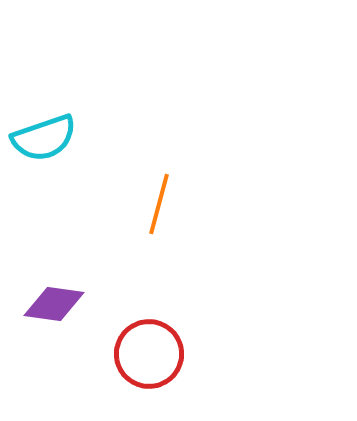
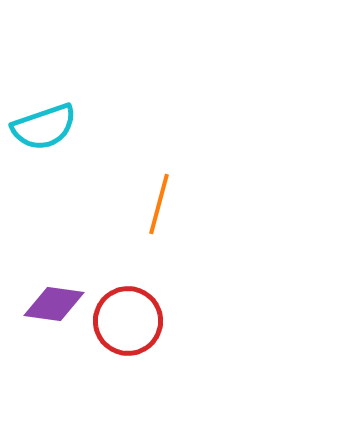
cyan semicircle: moved 11 px up
red circle: moved 21 px left, 33 px up
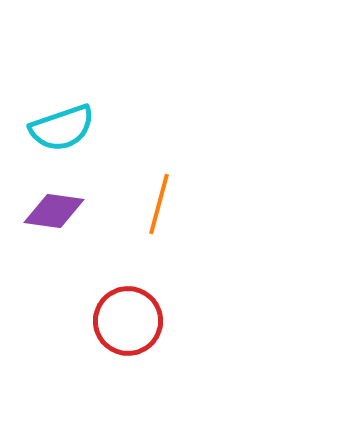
cyan semicircle: moved 18 px right, 1 px down
purple diamond: moved 93 px up
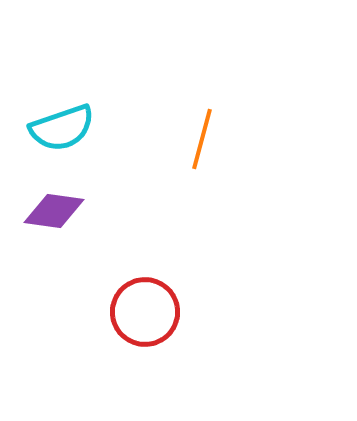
orange line: moved 43 px right, 65 px up
red circle: moved 17 px right, 9 px up
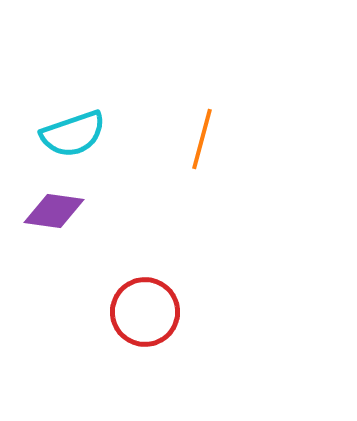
cyan semicircle: moved 11 px right, 6 px down
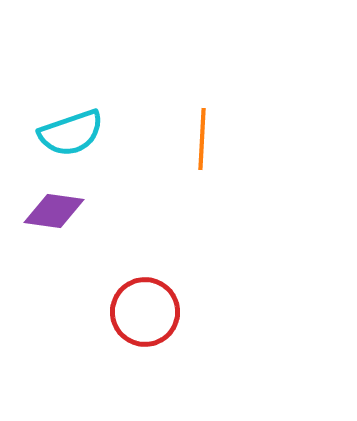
cyan semicircle: moved 2 px left, 1 px up
orange line: rotated 12 degrees counterclockwise
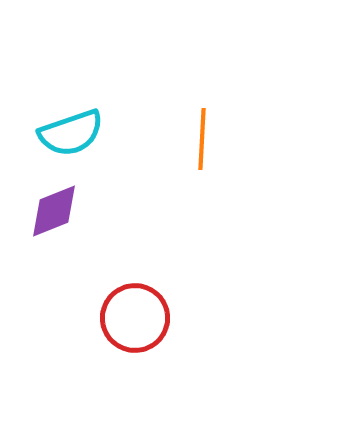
purple diamond: rotated 30 degrees counterclockwise
red circle: moved 10 px left, 6 px down
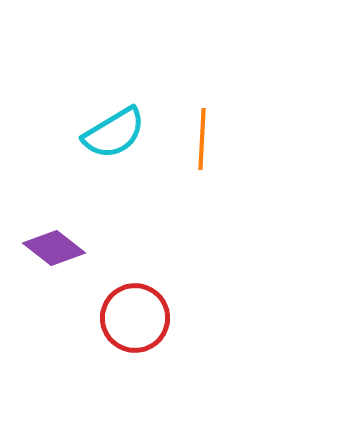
cyan semicircle: moved 43 px right; rotated 12 degrees counterclockwise
purple diamond: moved 37 px down; rotated 60 degrees clockwise
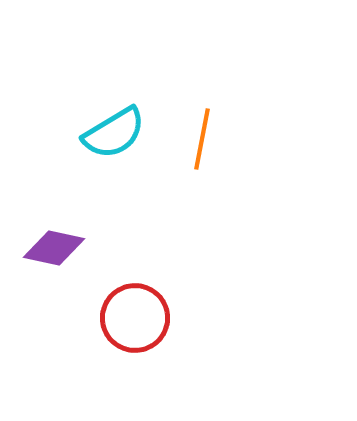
orange line: rotated 8 degrees clockwise
purple diamond: rotated 26 degrees counterclockwise
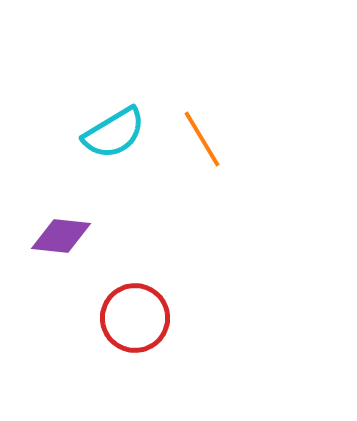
orange line: rotated 42 degrees counterclockwise
purple diamond: moved 7 px right, 12 px up; rotated 6 degrees counterclockwise
